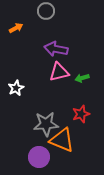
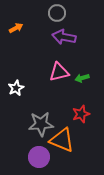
gray circle: moved 11 px right, 2 px down
purple arrow: moved 8 px right, 12 px up
gray star: moved 5 px left
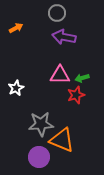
pink triangle: moved 1 px right, 3 px down; rotated 15 degrees clockwise
red star: moved 5 px left, 19 px up
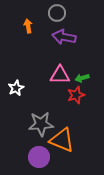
orange arrow: moved 12 px right, 2 px up; rotated 72 degrees counterclockwise
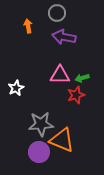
purple circle: moved 5 px up
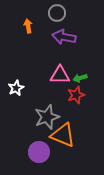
green arrow: moved 2 px left
gray star: moved 6 px right, 7 px up; rotated 15 degrees counterclockwise
orange triangle: moved 1 px right, 5 px up
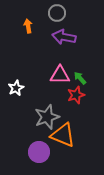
green arrow: rotated 64 degrees clockwise
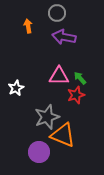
pink triangle: moved 1 px left, 1 px down
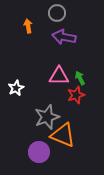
green arrow: rotated 16 degrees clockwise
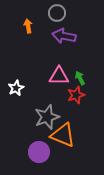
purple arrow: moved 1 px up
